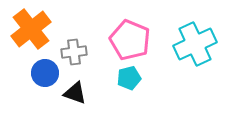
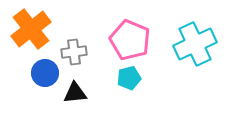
black triangle: rotated 25 degrees counterclockwise
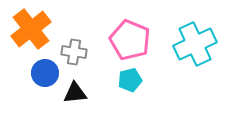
gray cross: rotated 15 degrees clockwise
cyan pentagon: moved 1 px right, 2 px down
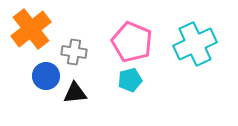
pink pentagon: moved 2 px right, 2 px down
blue circle: moved 1 px right, 3 px down
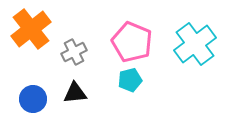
cyan cross: rotated 12 degrees counterclockwise
gray cross: rotated 35 degrees counterclockwise
blue circle: moved 13 px left, 23 px down
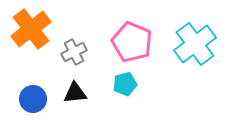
cyan pentagon: moved 5 px left, 4 px down
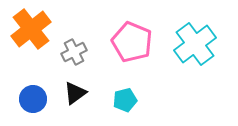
cyan pentagon: moved 16 px down
black triangle: rotated 30 degrees counterclockwise
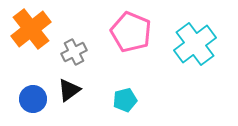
pink pentagon: moved 1 px left, 10 px up
black triangle: moved 6 px left, 3 px up
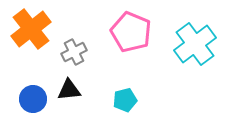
black triangle: rotated 30 degrees clockwise
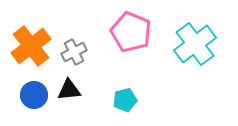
orange cross: moved 17 px down
blue circle: moved 1 px right, 4 px up
